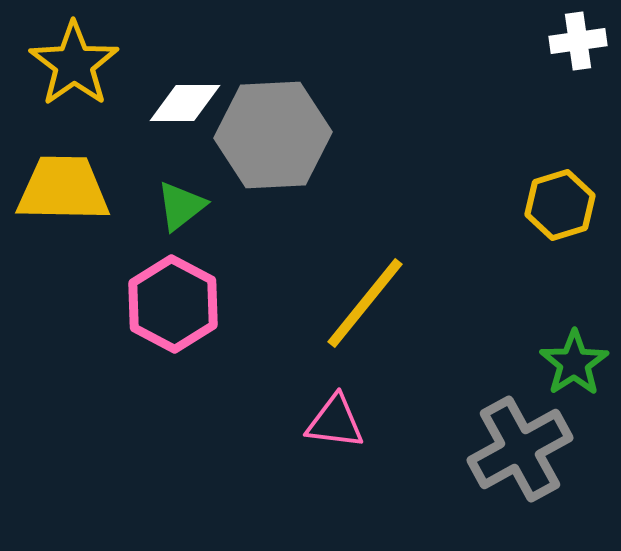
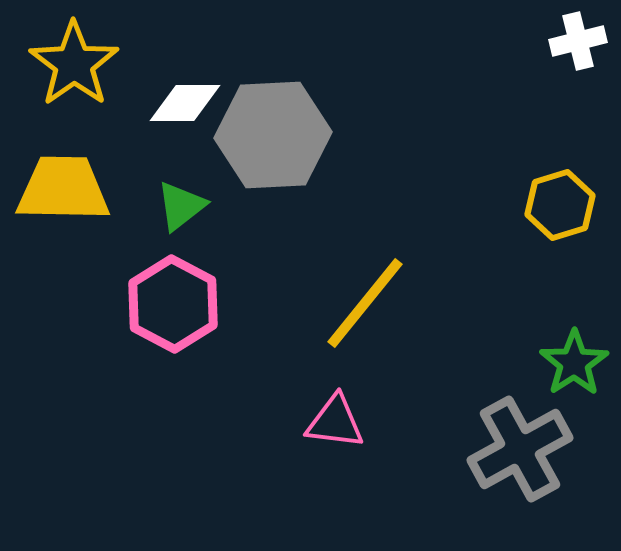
white cross: rotated 6 degrees counterclockwise
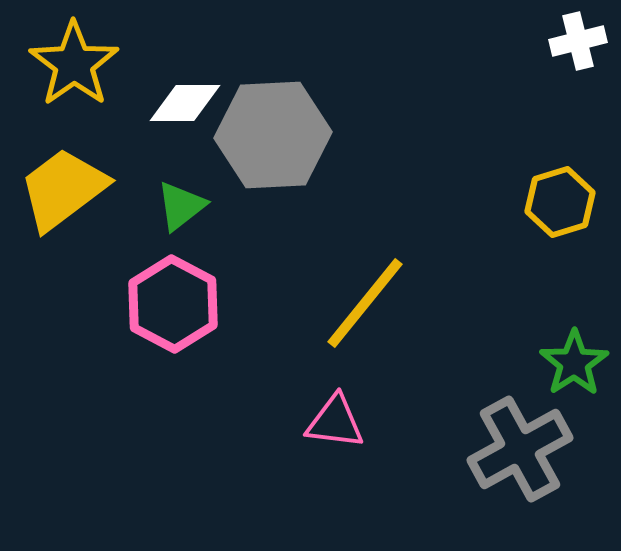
yellow trapezoid: rotated 38 degrees counterclockwise
yellow hexagon: moved 3 px up
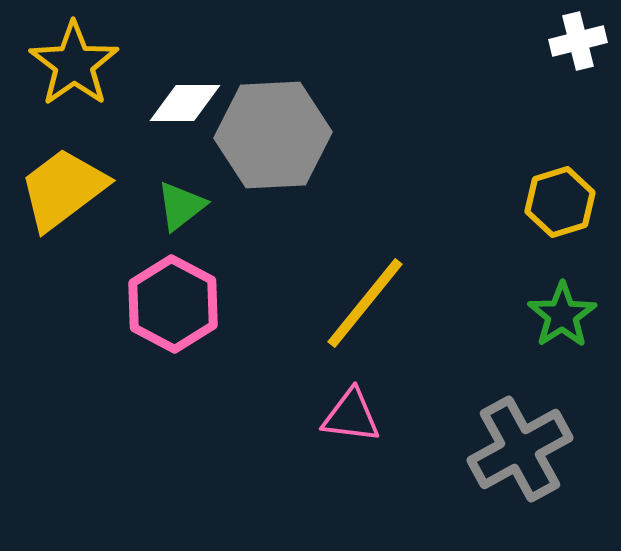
green star: moved 12 px left, 48 px up
pink triangle: moved 16 px right, 6 px up
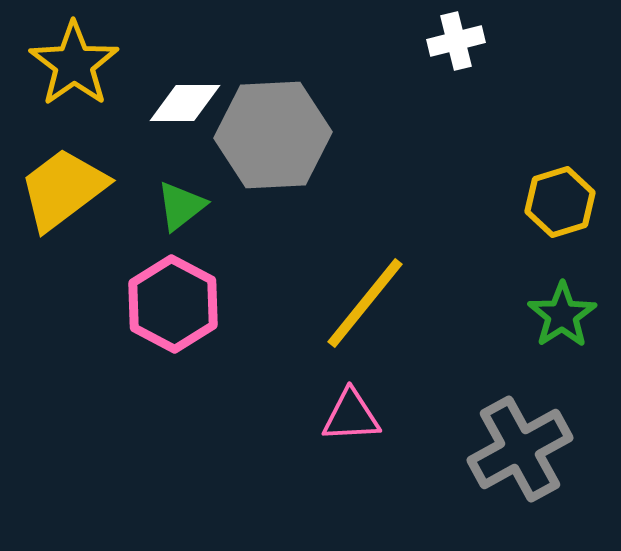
white cross: moved 122 px left
pink triangle: rotated 10 degrees counterclockwise
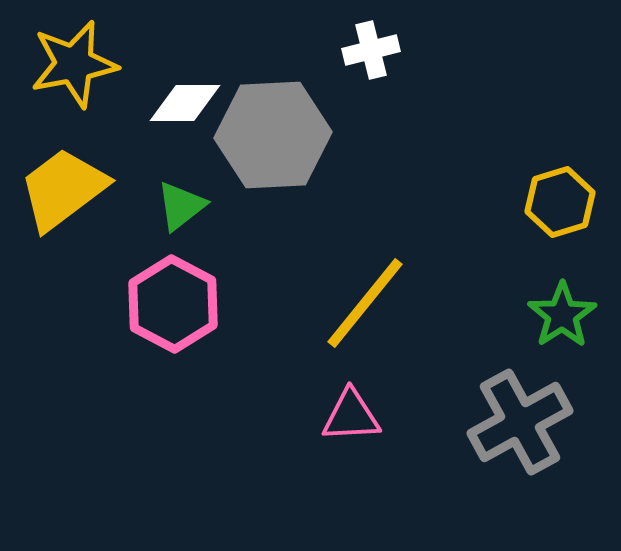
white cross: moved 85 px left, 9 px down
yellow star: rotated 24 degrees clockwise
gray cross: moved 27 px up
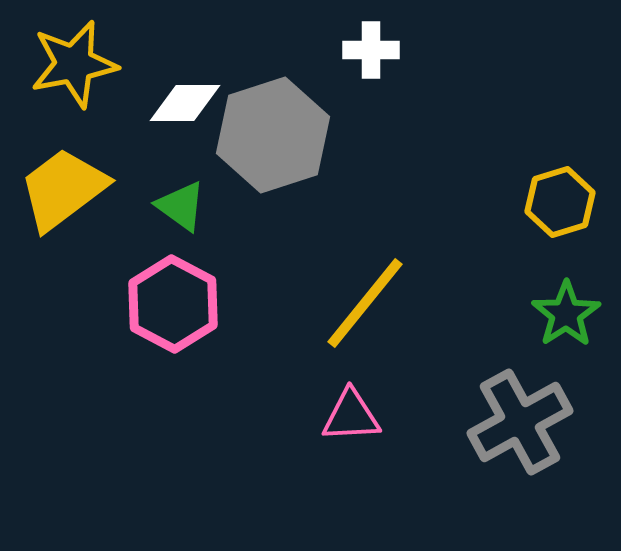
white cross: rotated 14 degrees clockwise
gray hexagon: rotated 15 degrees counterclockwise
green triangle: rotated 46 degrees counterclockwise
green star: moved 4 px right, 1 px up
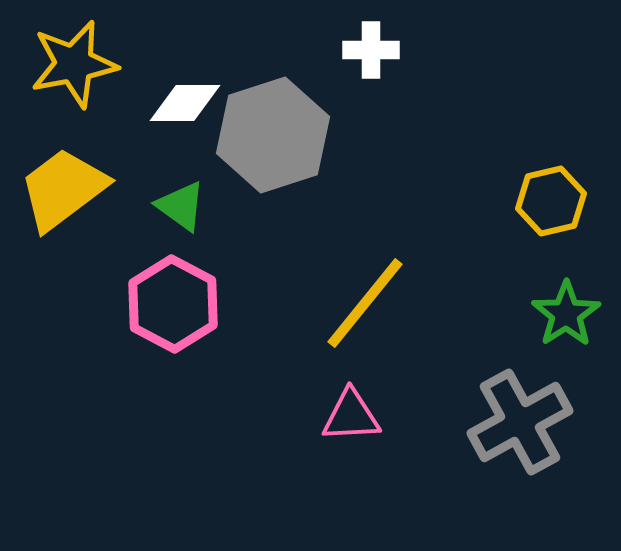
yellow hexagon: moved 9 px left, 1 px up; rotated 4 degrees clockwise
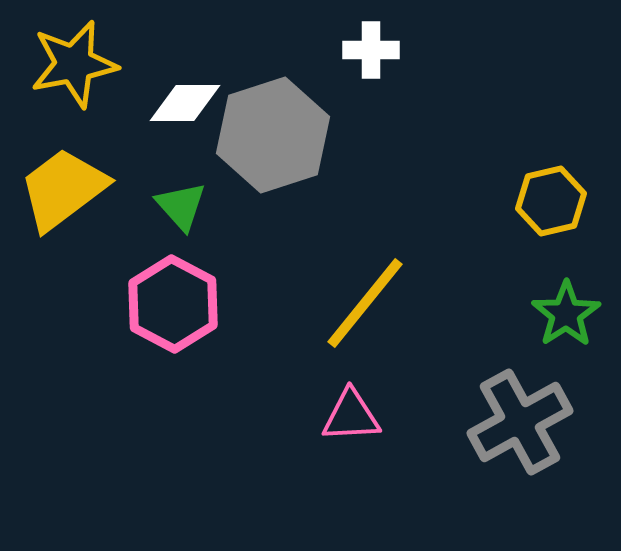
green triangle: rotated 12 degrees clockwise
